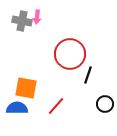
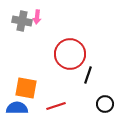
red line: rotated 30 degrees clockwise
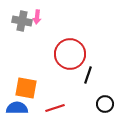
red line: moved 1 px left, 2 px down
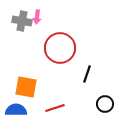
red circle: moved 10 px left, 6 px up
black line: moved 1 px left, 1 px up
orange square: moved 1 px up
blue semicircle: moved 1 px left, 2 px down
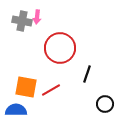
red line: moved 4 px left, 18 px up; rotated 12 degrees counterclockwise
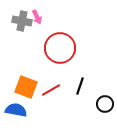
pink arrow: rotated 32 degrees counterclockwise
black line: moved 7 px left, 12 px down
orange square: rotated 10 degrees clockwise
blue semicircle: rotated 10 degrees clockwise
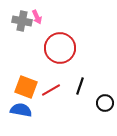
black circle: moved 1 px up
blue semicircle: moved 5 px right
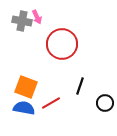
red circle: moved 2 px right, 4 px up
red line: moved 13 px down
blue semicircle: moved 3 px right, 2 px up
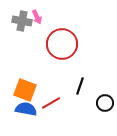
orange square: moved 1 px left, 3 px down
blue semicircle: moved 2 px right, 1 px down
